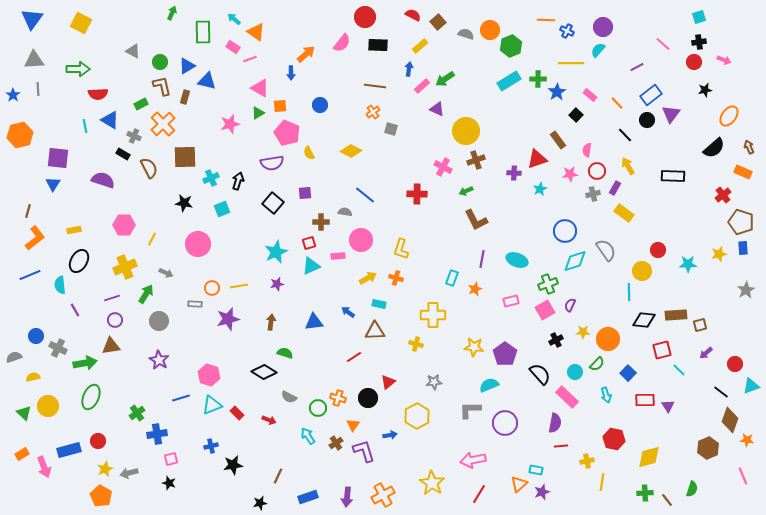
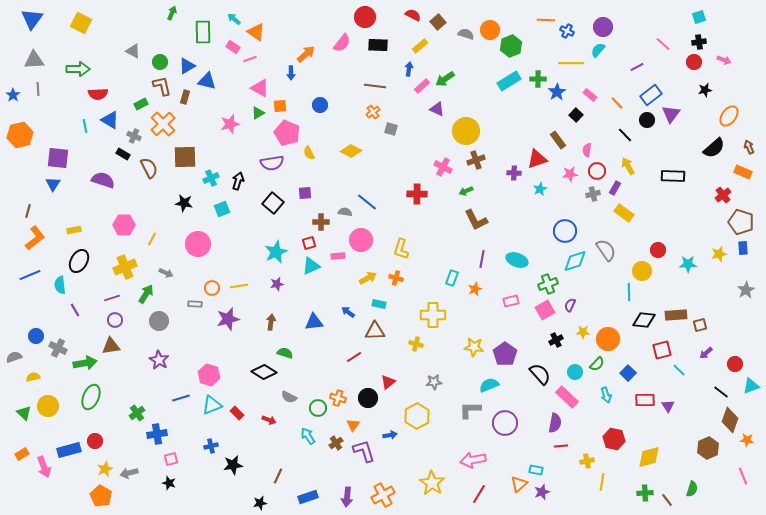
blue line at (365, 195): moved 2 px right, 7 px down
red circle at (98, 441): moved 3 px left
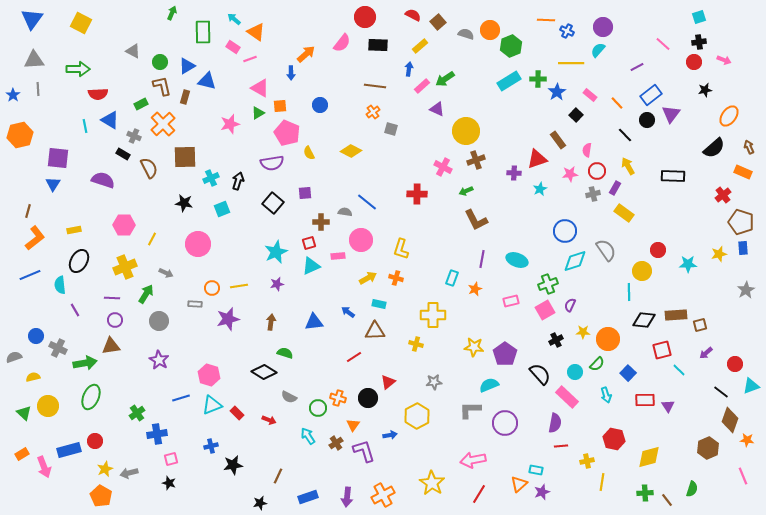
purple line at (112, 298): rotated 21 degrees clockwise
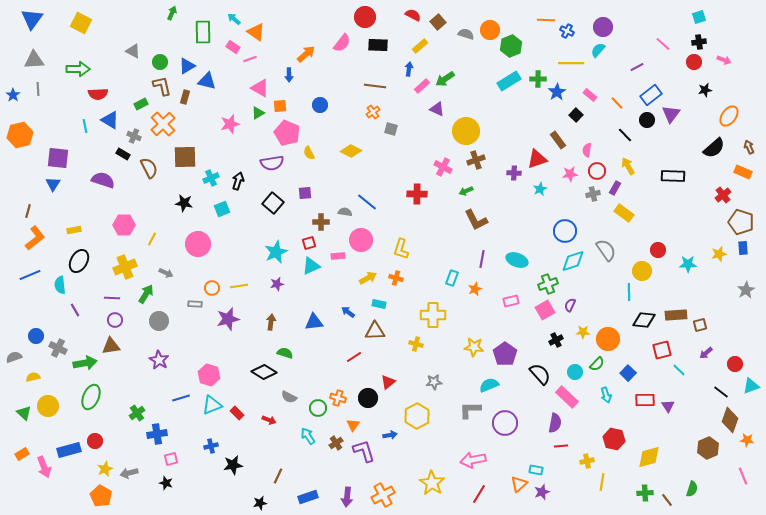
blue arrow at (291, 73): moved 2 px left, 2 px down
cyan diamond at (575, 261): moved 2 px left
black star at (169, 483): moved 3 px left
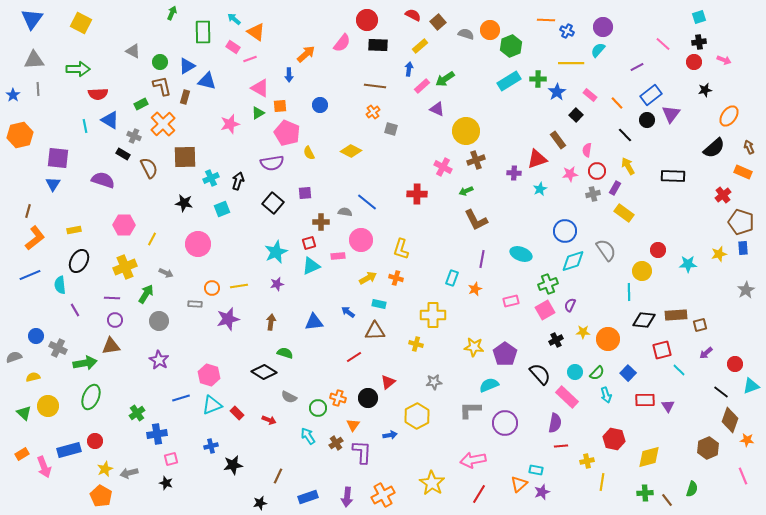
red circle at (365, 17): moved 2 px right, 3 px down
cyan ellipse at (517, 260): moved 4 px right, 6 px up
green semicircle at (597, 364): moved 9 px down
purple L-shape at (364, 451): moved 2 px left, 1 px down; rotated 20 degrees clockwise
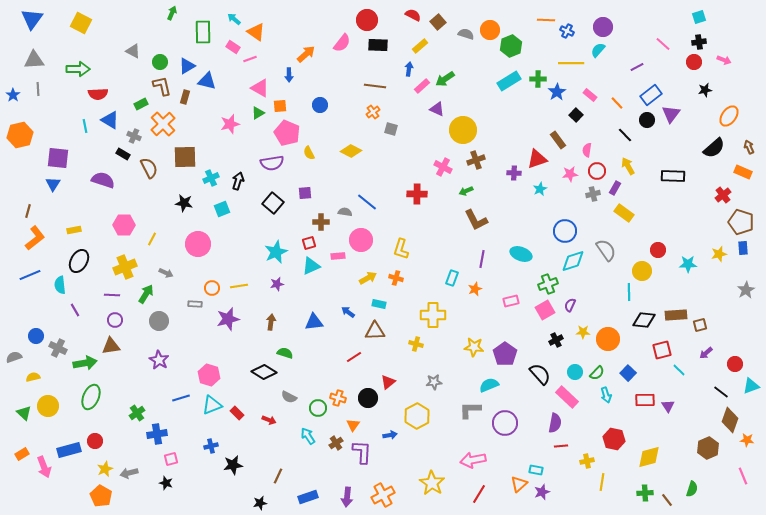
yellow circle at (466, 131): moved 3 px left, 1 px up
purple line at (112, 298): moved 3 px up
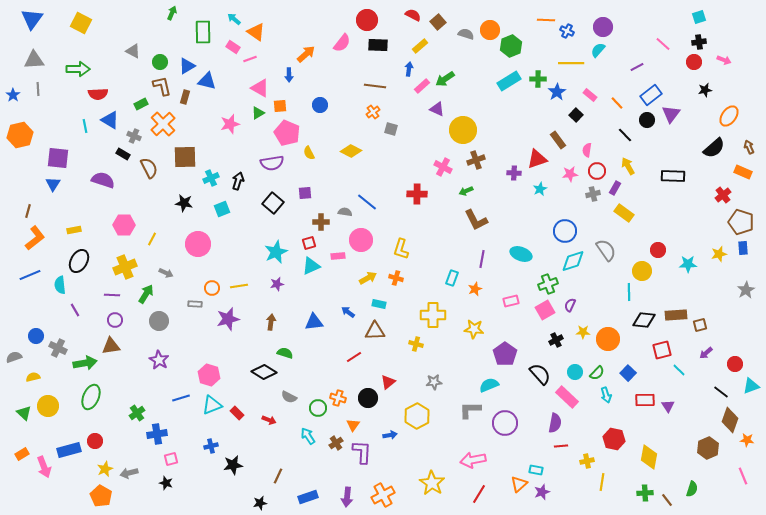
yellow star at (474, 347): moved 18 px up
yellow diamond at (649, 457): rotated 65 degrees counterclockwise
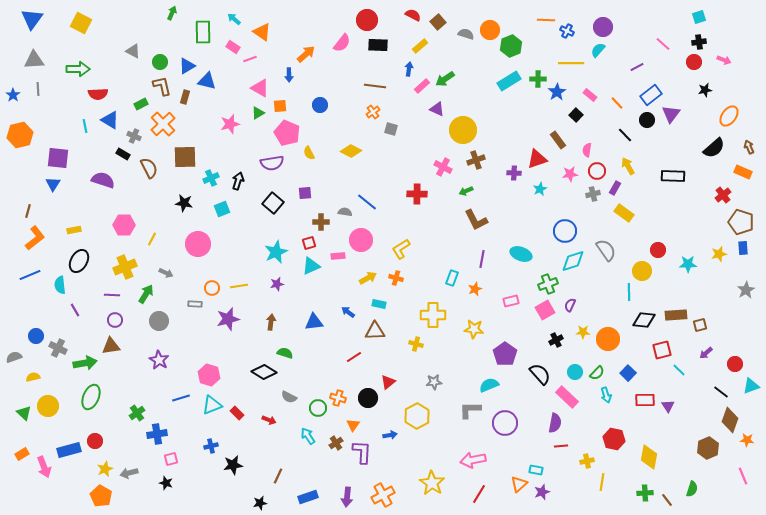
orange triangle at (256, 32): moved 6 px right
yellow L-shape at (401, 249): rotated 40 degrees clockwise
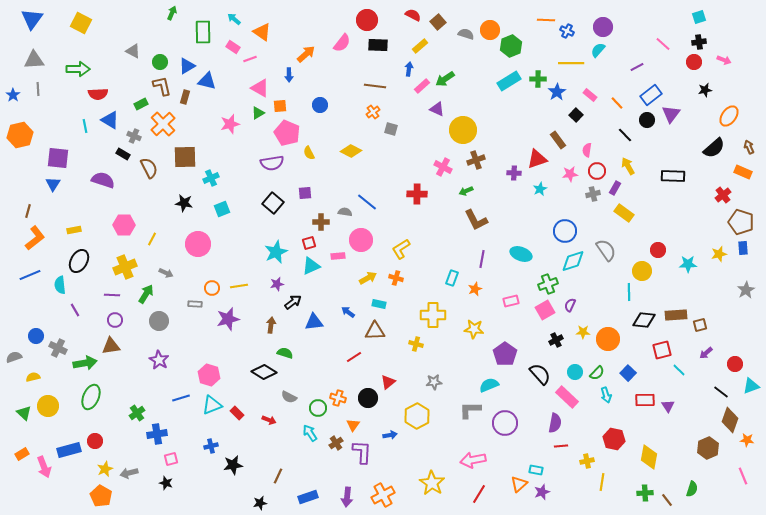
black arrow at (238, 181): moved 55 px right, 121 px down; rotated 36 degrees clockwise
brown arrow at (271, 322): moved 3 px down
cyan arrow at (308, 436): moved 2 px right, 3 px up
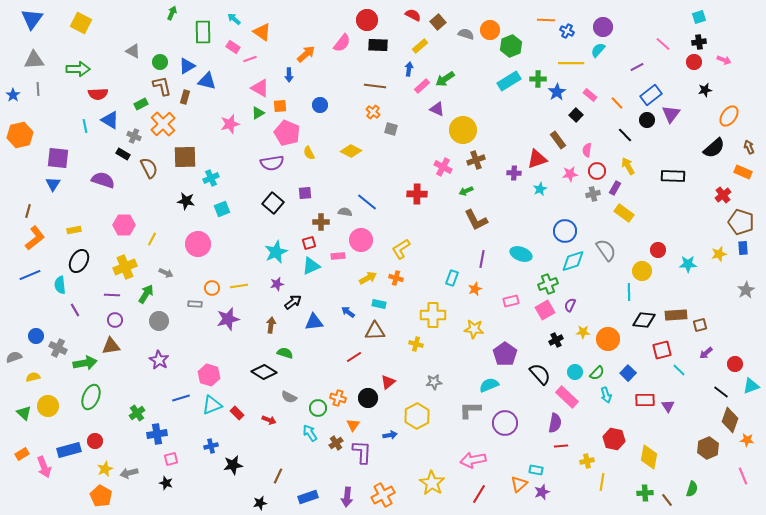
orange cross at (373, 112): rotated 16 degrees counterclockwise
black star at (184, 203): moved 2 px right, 2 px up
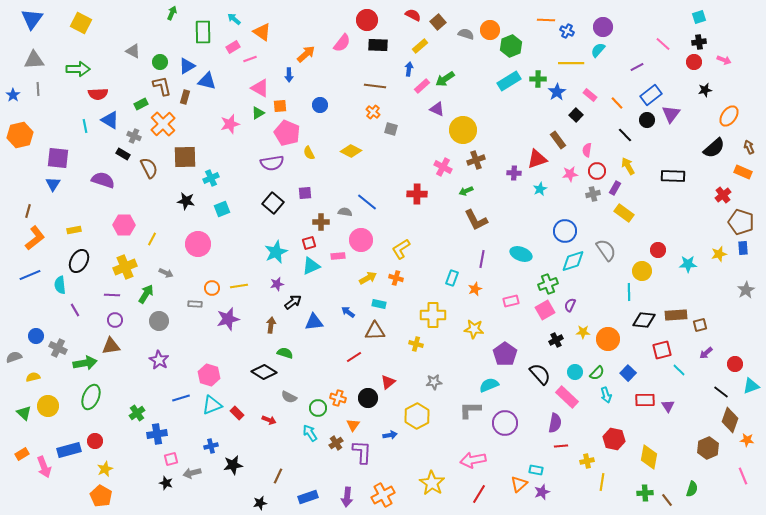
pink rectangle at (233, 47): rotated 64 degrees counterclockwise
gray arrow at (129, 473): moved 63 px right
